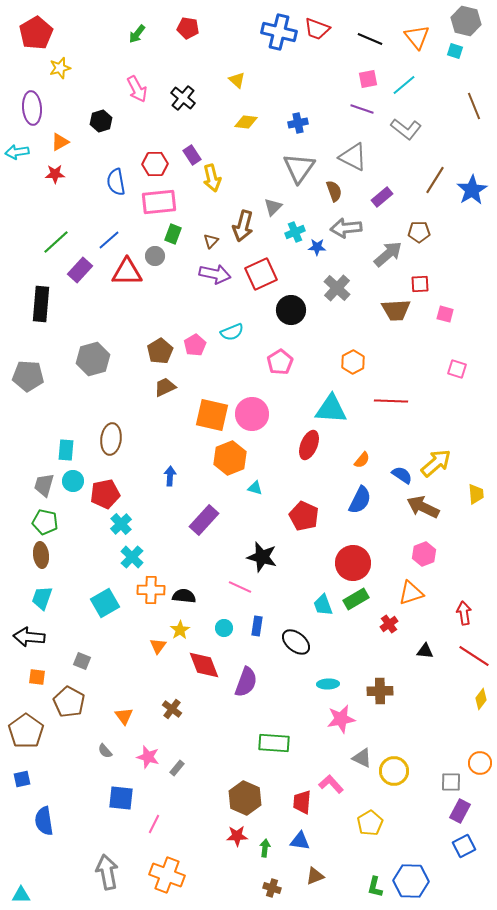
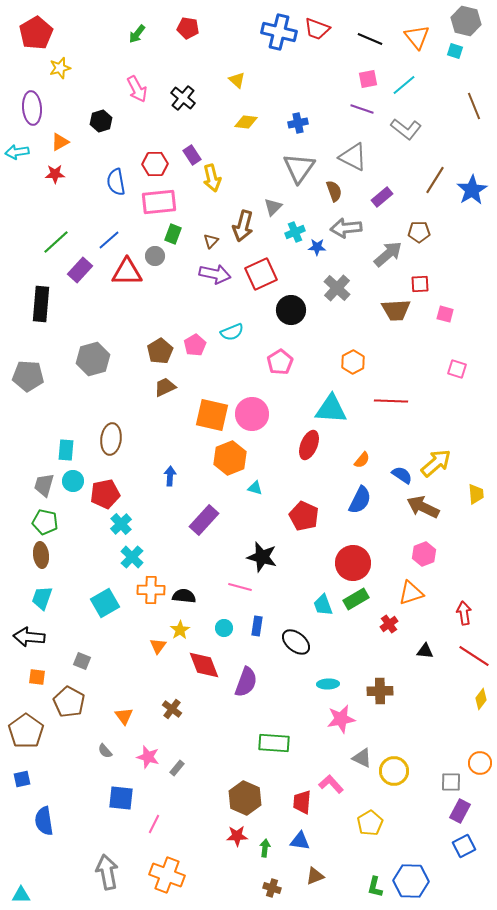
pink line at (240, 587): rotated 10 degrees counterclockwise
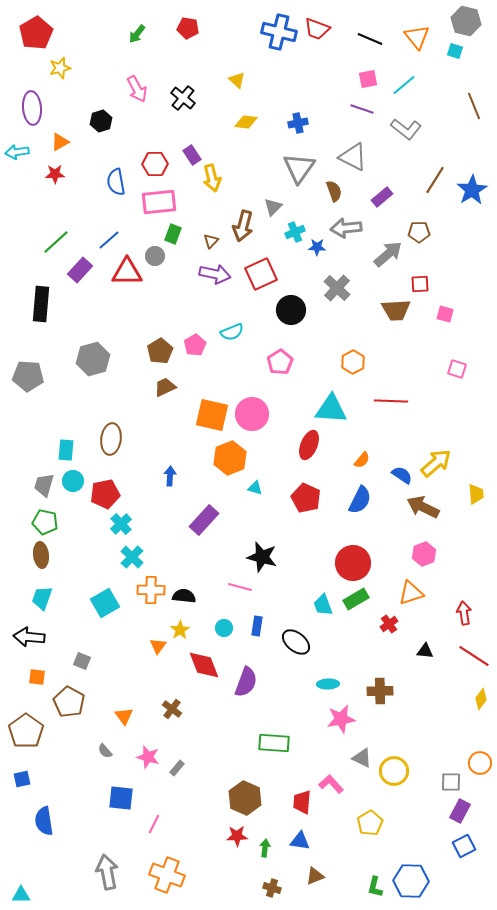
red pentagon at (304, 516): moved 2 px right, 18 px up
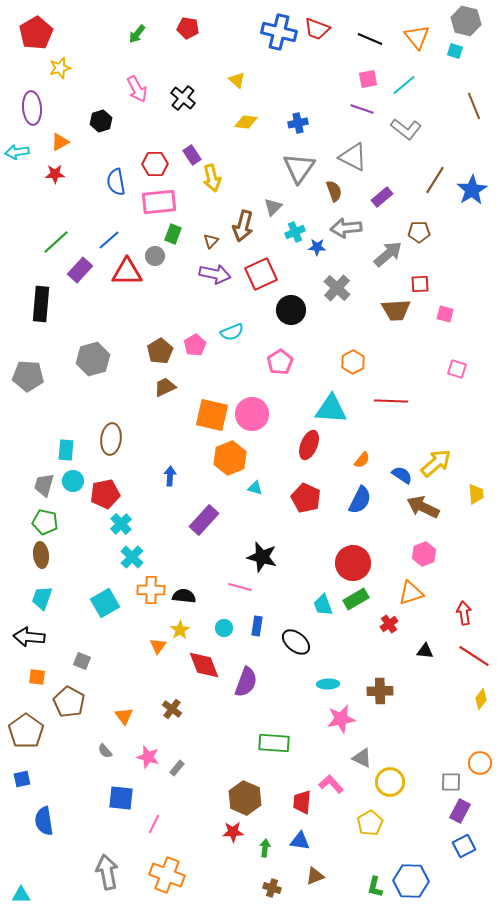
yellow circle at (394, 771): moved 4 px left, 11 px down
red star at (237, 836): moved 4 px left, 4 px up
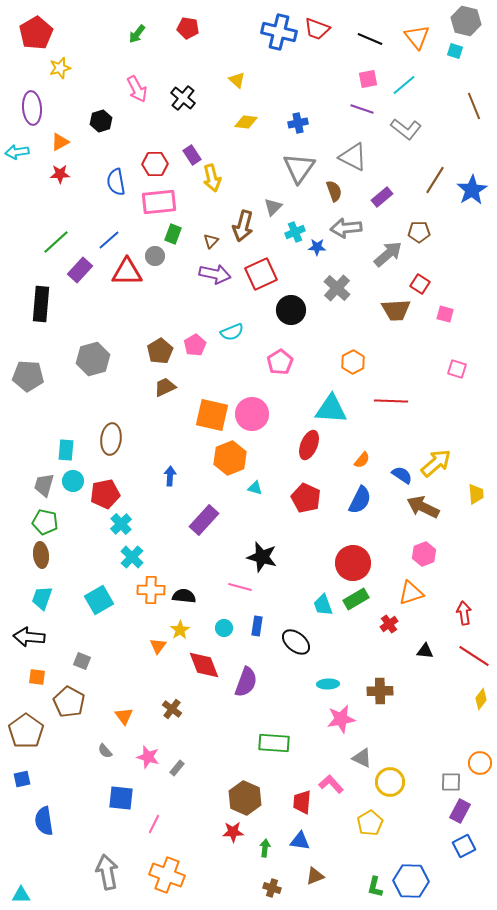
red star at (55, 174): moved 5 px right
red square at (420, 284): rotated 36 degrees clockwise
cyan square at (105, 603): moved 6 px left, 3 px up
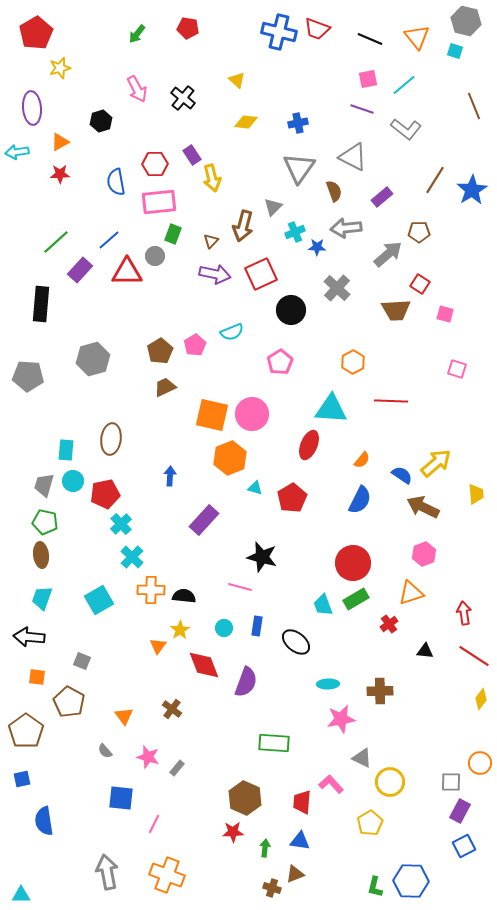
red pentagon at (306, 498): moved 14 px left; rotated 16 degrees clockwise
brown triangle at (315, 876): moved 20 px left, 2 px up
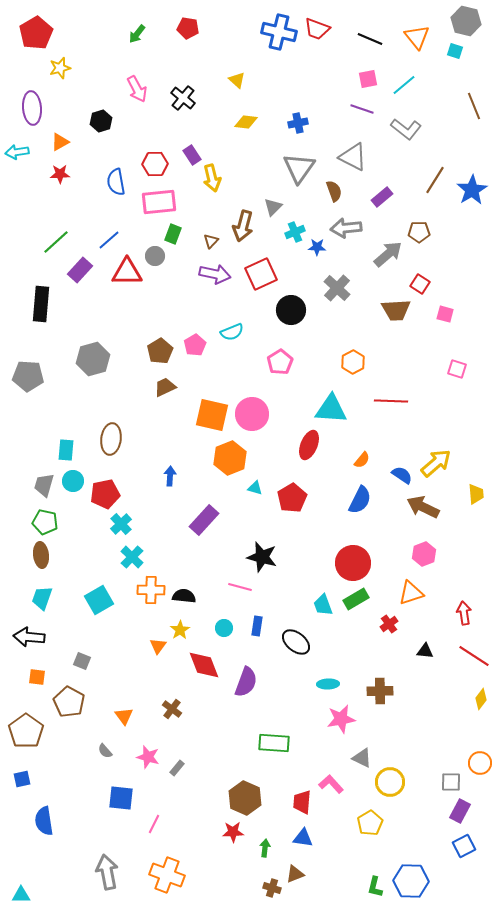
blue triangle at (300, 841): moved 3 px right, 3 px up
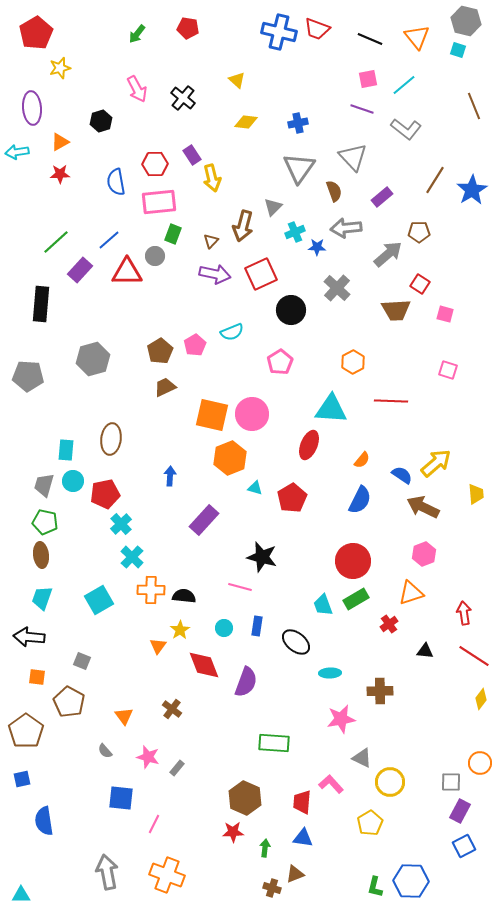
cyan square at (455, 51): moved 3 px right, 1 px up
gray triangle at (353, 157): rotated 20 degrees clockwise
pink square at (457, 369): moved 9 px left, 1 px down
red circle at (353, 563): moved 2 px up
cyan ellipse at (328, 684): moved 2 px right, 11 px up
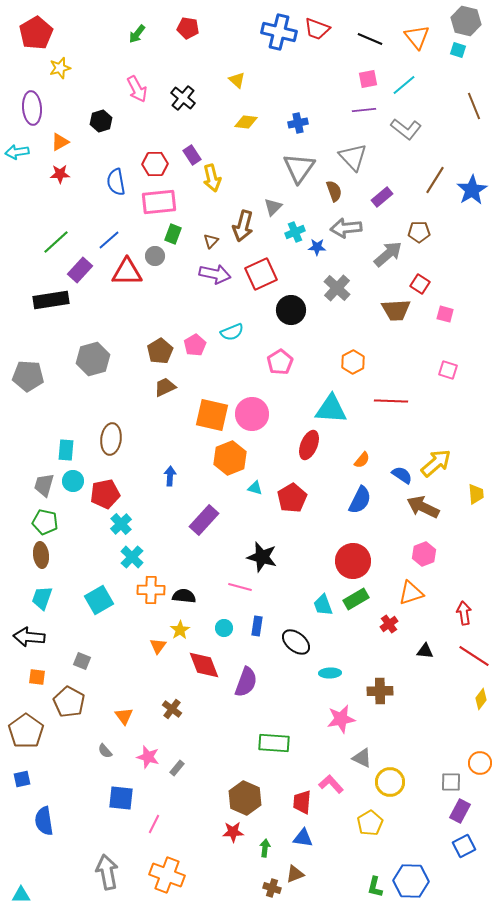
purple line at (362, 109): moved 2 px right, 1 px down; rotated 25 degrees counterclockwise
black rectangle at (41, 304): moved 10 px right, 4 px up; rotated 76 degrees clockwise
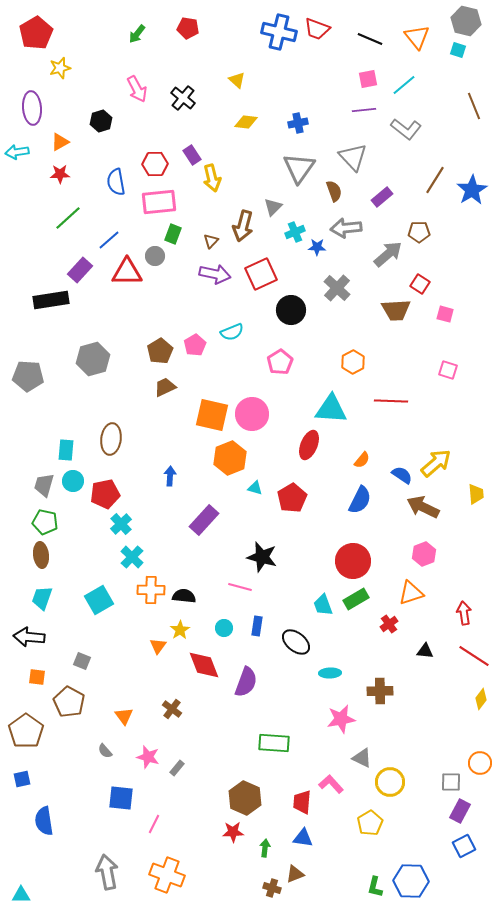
green line at (56, 242): moved 12 px right, 24 px up
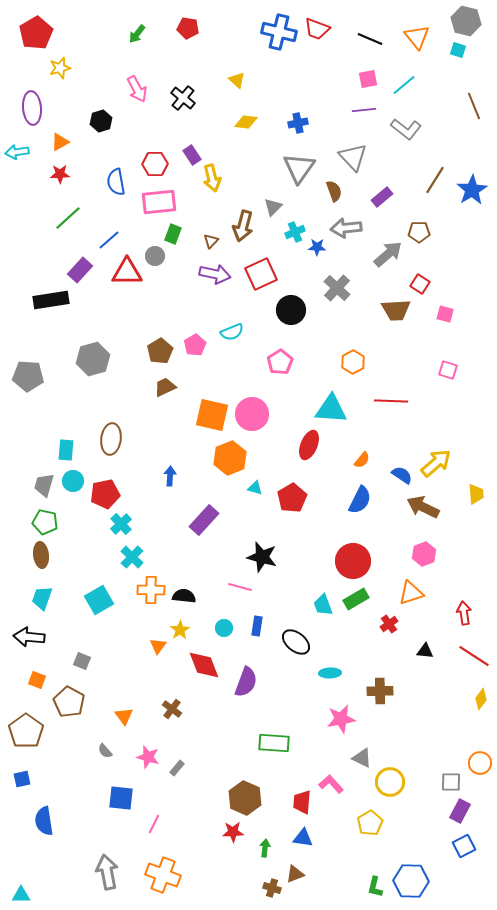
orange square at (37, 677): moved 3 px down; rotated 12 degrees clockwise
orange cross at (167, 875): moved 4 px left
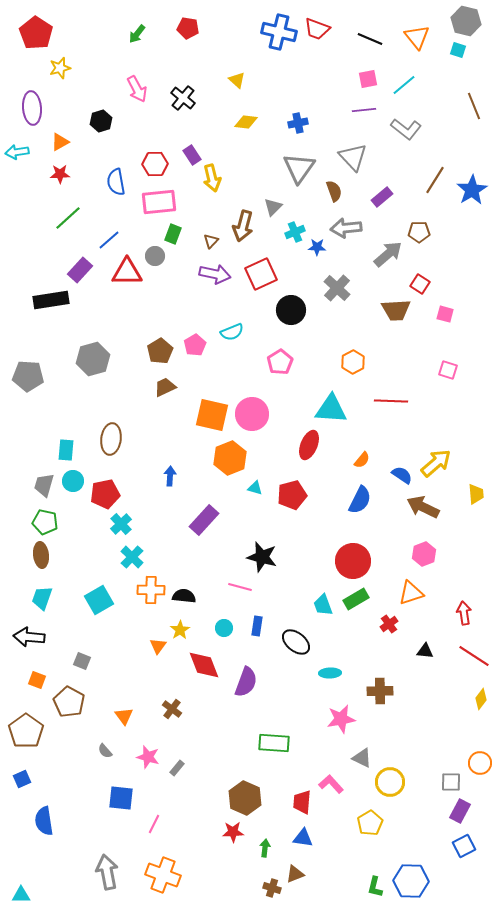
red pentagon at (36, 33): rotated 8 degrees counterclockwise
red pentagon at (292, 498): moved 3 px up; rotated 16 degrees clockwise
blue square at (22, 779): rotated 12 degrees counterclockwise
